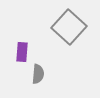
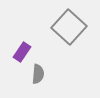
purple rectangle: rotated 30 degrees clockwise
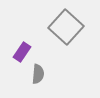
gray square: moved 3 px left
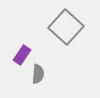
purple rectangle: moved 3 px down
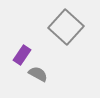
gray semicircle: rotated 66 degrees counterclockwise
